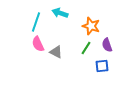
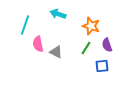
cyan arrow: moved 2 px left, 1 px down
cyan line: moved 11 px left, 3 px down
pink semicircle: rotated 14 degrees clockwise
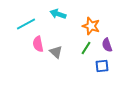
cyan line: moved 1 px right, 1 px up; rotated 42 degrees clockwise
gray triangle: rotated 16 degrees clockwise
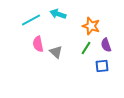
cyan line: moved 5 px right, 4 px up
purple semicircle: moved 1 px left
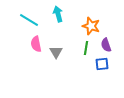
cyan arrow: rotated 56 degrees clockwise
cyan line: moved 2 px left; rotated 60 degrees clockwise
pink semicircle: moved 2 px left
green line: rotated 24 degrees counterclockwise
gray triangle: rotated 16 degrees clockwise
blue square: moved 2 px up
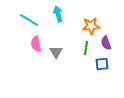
orange star: rotated 24 degrees counterclockwise
purple semicircle: moved 2 px up
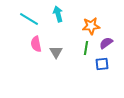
cyan line: moved 1 px up
purple semicircle: rotated 72 degrees clockwise
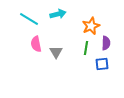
cyan arrow: rotated 91 degrees clockwise
orange star: rotated 18 degrees counterclockwise
purple semicircle: rotated 128 degrees clockwise
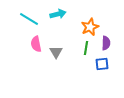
orange star: moved 1 px left, 1 px down
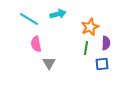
gray triangle: moved 7 px left, 11 px down
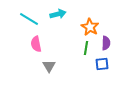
orange star: rotated 18 degrees counterclockwise
gray triangle: moved 3 px down
